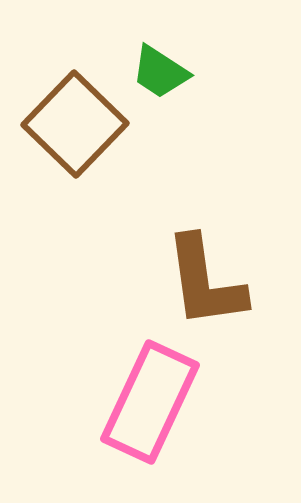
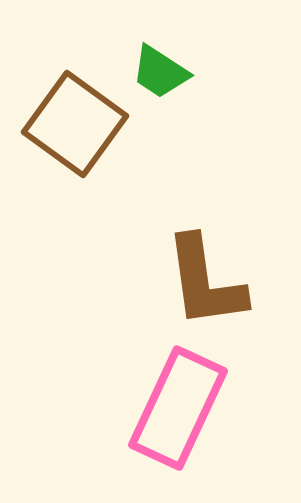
brown square: rotated 8 degrees counterclockwise
pink rectangle: moved 28 px right, 6 px down
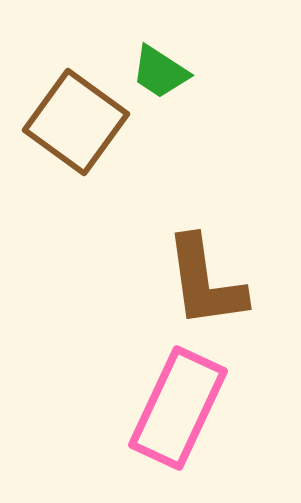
brown square: moved 1 px right, 2 px up
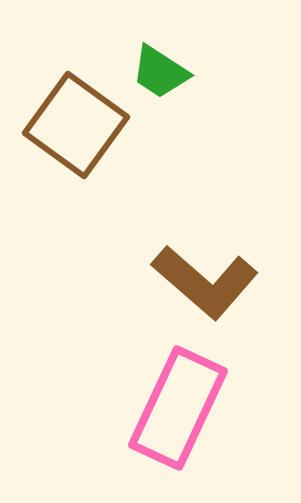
brown square: moved 3 px down
brown L-shape: rotated 41 degrees counterclockwise
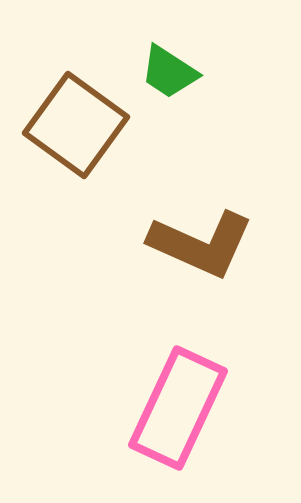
green trapezoid: moved 9 px right
brown L-shape: moved 4 px left, 38 px up; rotated 17 degrees counterclockwise
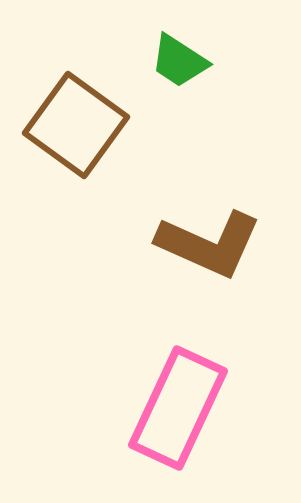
green trapezoid: moved 10 px right, 11 px up
brown L-shape: moved 8 px right
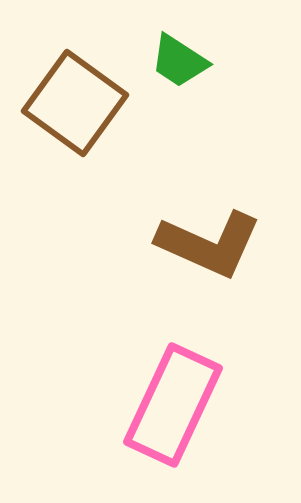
brown square: moved 1 px left, 22 px up
pink rectangle: moved 5 px left, 3 px up
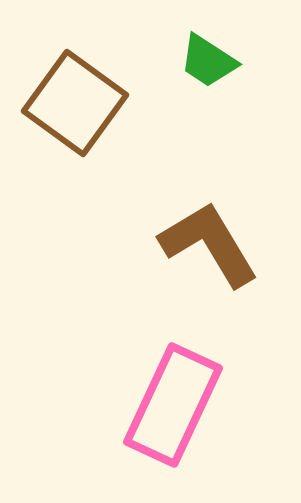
green trapezoid: moved 29 px right
brown L-shape: rotated 145 degrees counterclockwise
